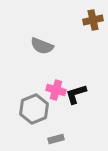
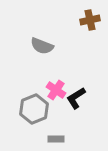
brown cross: moved 3 px left
pink cross: rotated 18 degrees clockwise
black L-shape: moved 4 px down; rotated 15 degrees counterclockwise
gray rectangle: rotated 14 degrees clockwise
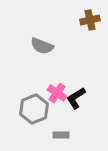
pink cross: moved 1 px right, 3 px down
gray rectangle: moved 5 px right, 4 px up
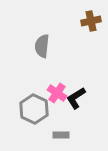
brown cross: moved 1 px right, 1 px down
gray semicircle: rotated 75 degrees clockwise
gray hexagon: rotated 12 degrees counterclockwise
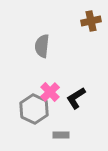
pink cross: moved 7 px left, 1 px up; rotated 12 degrees clockwise
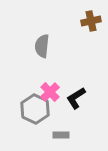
gray hexagon: moved 1 px right
